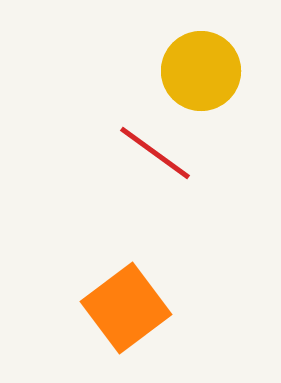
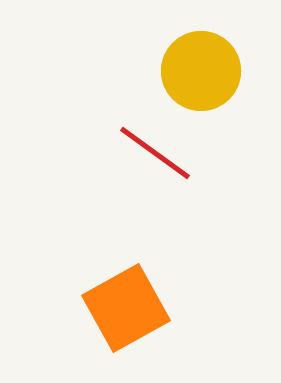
orange square: rotated 8 degrees clockwise
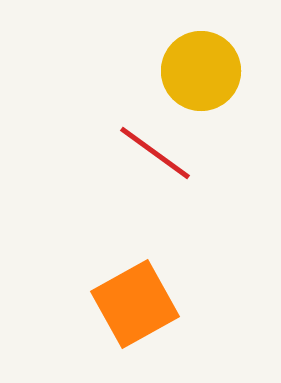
orange square: moved 9 px right, 4 px up
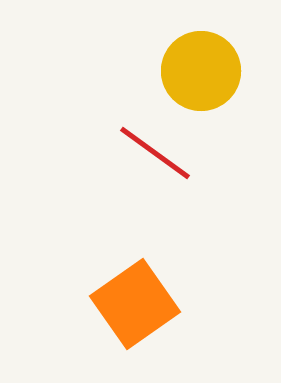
orange square: rotated 6 degrees counterclockwise
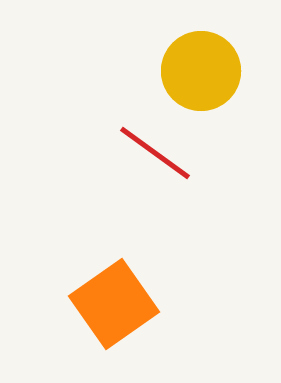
orange square: moved 21 px left
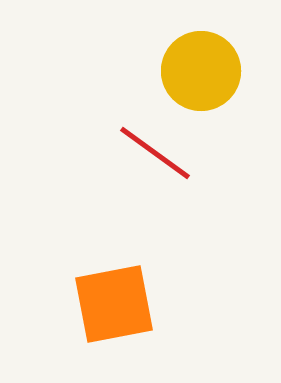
orange square: rotated 24 degrees clockwise
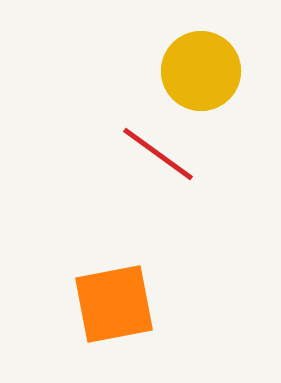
red line: moved 3 px right, 1 px down
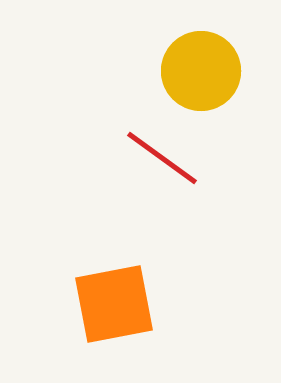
red line: moved 4 px right, 4 px down
